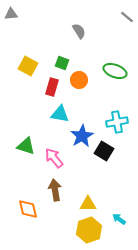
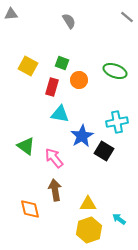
gray semicircle: moved 10 px left, 10 px up
green triangle: rotated 18 degrees clockwise
orange diamond: moved 2 px right
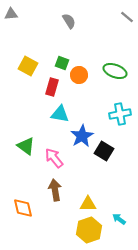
orange circle: moved 5 px up
cyan cross: moved 3 px right, 8 px up
orange diamond: moved 7 px left, 1 px up
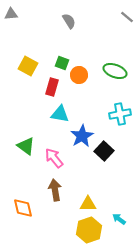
black square: rotated 12 degrees clockwise
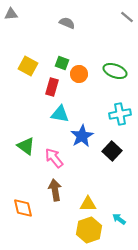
gray semicircle: moved 2 px left, 2 px down; rotated 35 degrees counterclockwise
orange circle: moved 1 px up
black square: moved 8 px right
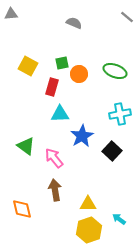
gray semicircle: moved 7 px right
green square: rotated 32 degrees counterclockwise
cyan triangle: rotated 12 degrees counterclockwise
orange diamond: moved 1 px left, 1 px down
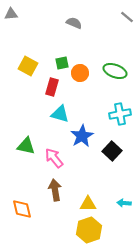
orange circle: moved 1 px right, 1 px up
cyan triangle: rotated 18 degrees clockwise
green triangle: rotated 24 degrees counterclockwise
cyan arrow: moved 5 px right, 16 px up; rotated 32 degrees counterclockwise
